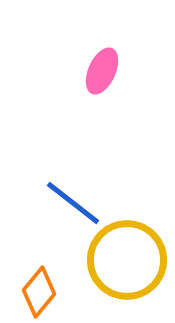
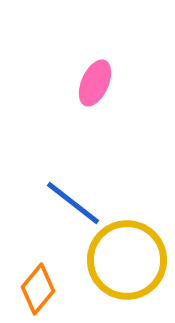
pink ellipse: moved 7 px left, 12 px down
orange diamond: moved 1 px left, 3 px up
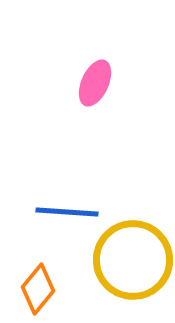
blue line: moved 6 px left, 9 px down; rotated 34 degrees counterclockwise
yellow circle: moved 6 px right
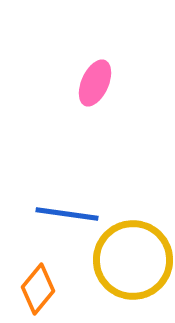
blue line: moved 2 px down; rotated 4 degrees clockwise
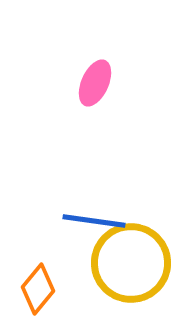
blue line: moved 27 px right, 7 px down
yellow circle: moved 2 px left, 3 px down
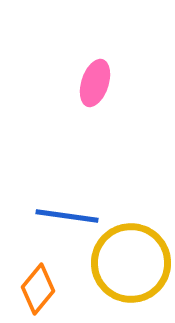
pink ellipse: rotated 6 degrees counterclockwise
blue line: moved 27 px left, 5 px up
